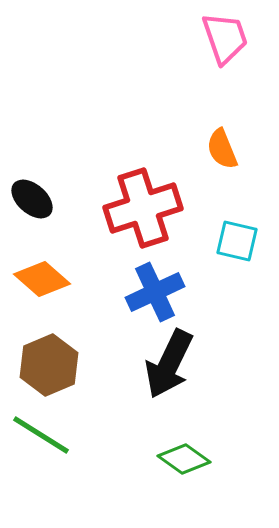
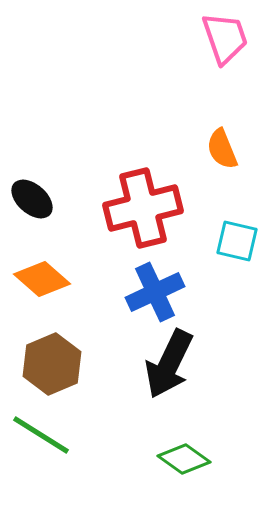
red cross: rotated 4 degrees clockwise
brown hexagon: moved 3 px right, 1 px up
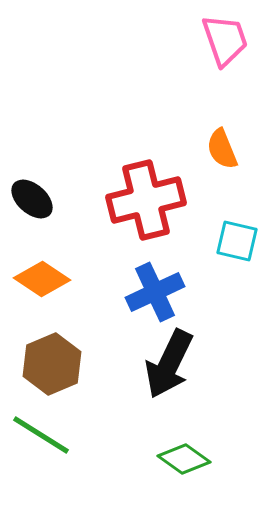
pink trapezoid: moved 2 px down
red cross: moved 3 px right, 8 px up
orange diamond: rotated 8 degrees counterclockwise
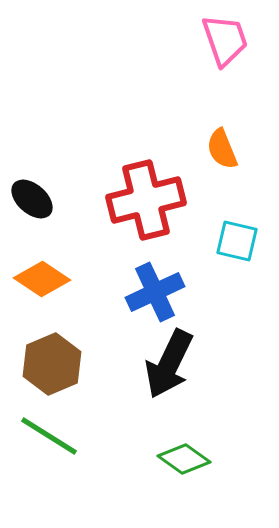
green line: moved 8 px right, 1 px down
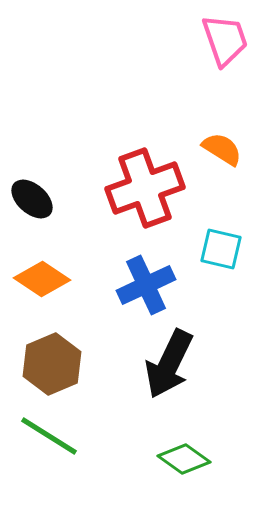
orange semicircle: rotated 144 degrees clockwise
red cross: moved 1 px left, 12 px up; rotated 6 degrees counterclockwise
cyan square: moved 16 px left, 8 px down
blue cross: moved 9 px left, 7 px up
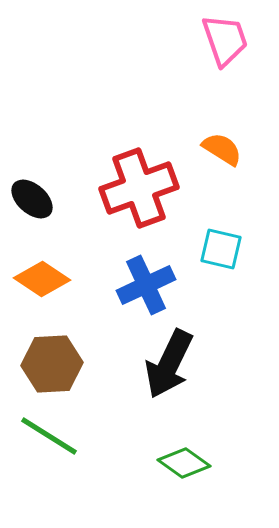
red cross: moved 6 px left
brown hexagon: rotated 20 degrees clockwise
green diamond: moved 4 px down
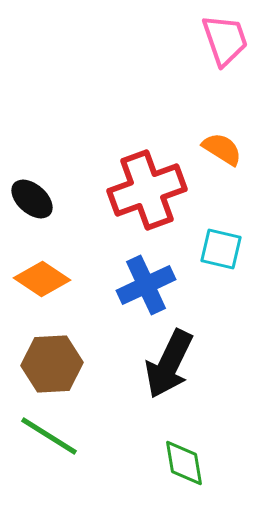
red cross: moved 8 px right, 2 px down
green diamond: rotated 45 degrees clockwise
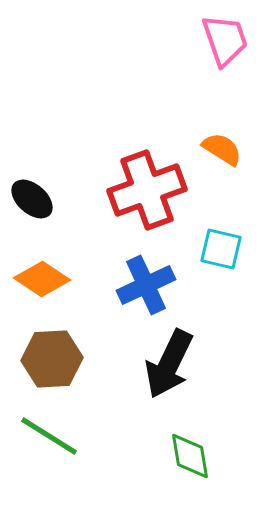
brown hexagon: moved 5 px up
green diamond: moved 6 px right, 7 px up
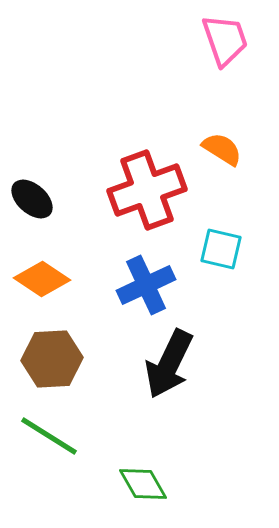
green diamond: moved 47 px left, 28 px down; rotated 21 degrees counterclockwise
